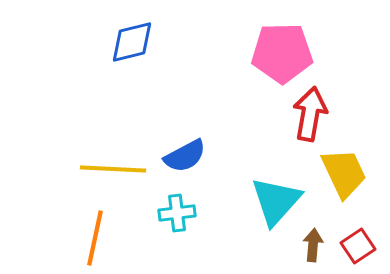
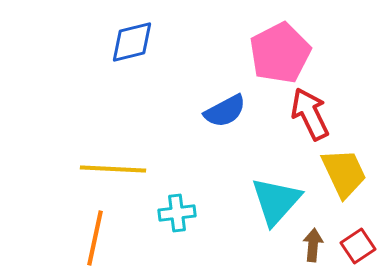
pink pentagon: moved 2 px left; rotated 26 degrees counterclockwise
red arrow: rotated 36 degrees counterclockwise
blue semicircle: moved 40 px right, 45 px up
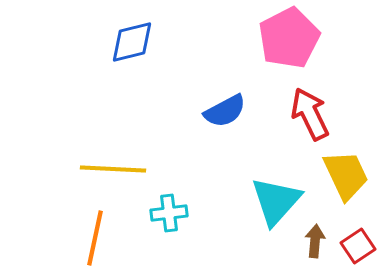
pink pentagon: moved 9 px right, 15 px up
yellow trapezoid: moved 2 px right, 2 px down
cyan cross: moved 8 px left
brown arrow: moved 2 px right, 4 px up
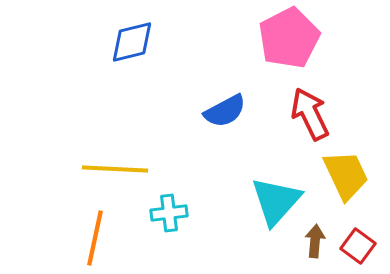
yellow line: moved 2 px right
red square: rotated 20 degrees counterclockwise
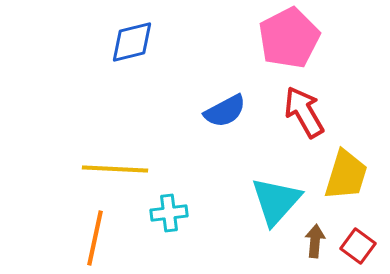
red arrow: moved 6 px left, 2 px up; rotated 4 degrees counterclockwise
yellow trapezoid: rotated 42 degrees clockwise
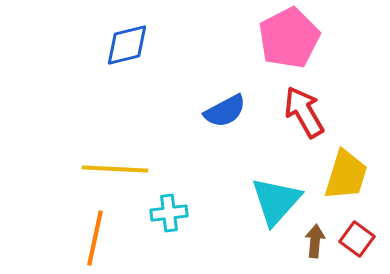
blue diamond: moved 5 px left, 3 px down
red square: moved 1 px left, 7 px up
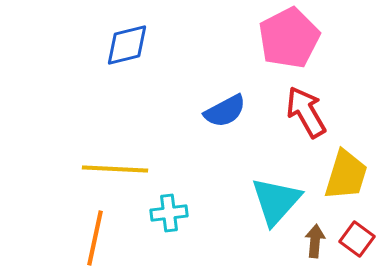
red arrow: moved 2 px right
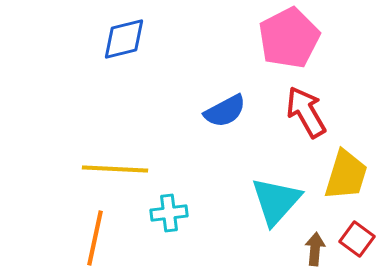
blue diamond: moved 3 px left, 6 px up
brown arrow: moved 8 px down
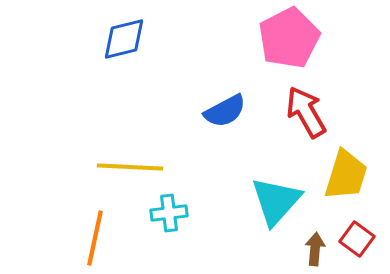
yellow line: moved 15 px right, 2 px up
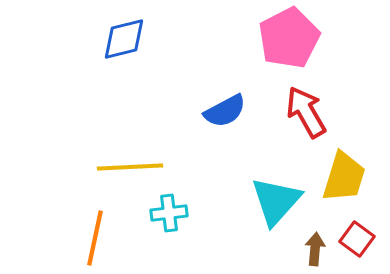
yellow line: rotated 6 degrees counterclockwise
yellow trapezoid: moved 2 px left, 2 px down
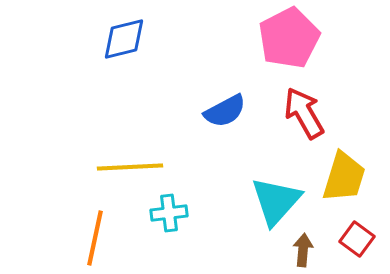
red arrow: moved 2 px left, 1 px down
brown arrow: moved 12 px left, 1 px down
